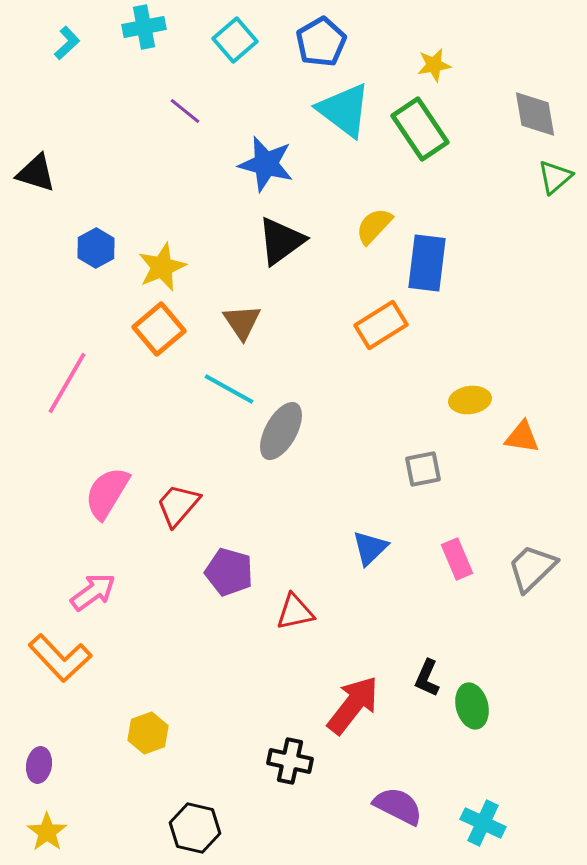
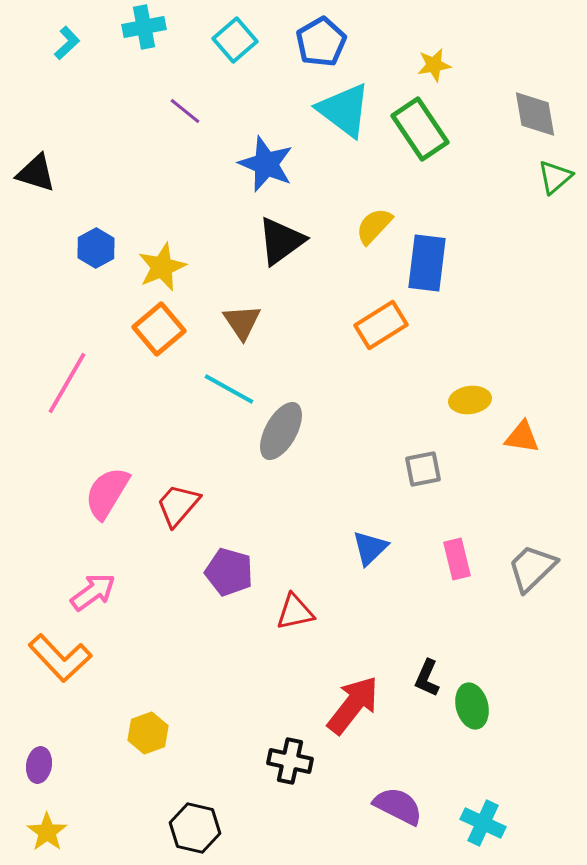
blue star at (266, 164): rotated 8 degrees clockwise
pink rectangle at (457, 559): rotated 9 degrees clockwise
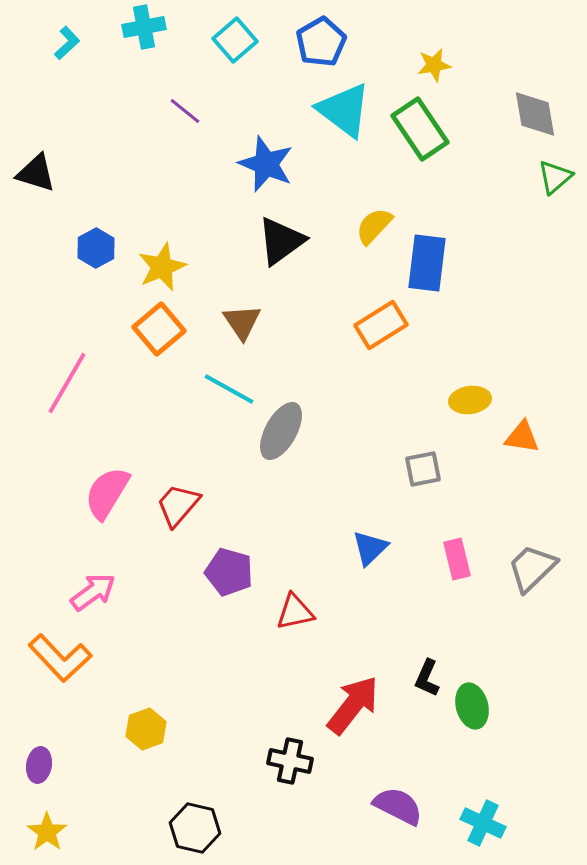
yellow hexagon at (148, 733): moved 2 px left, 4 px up
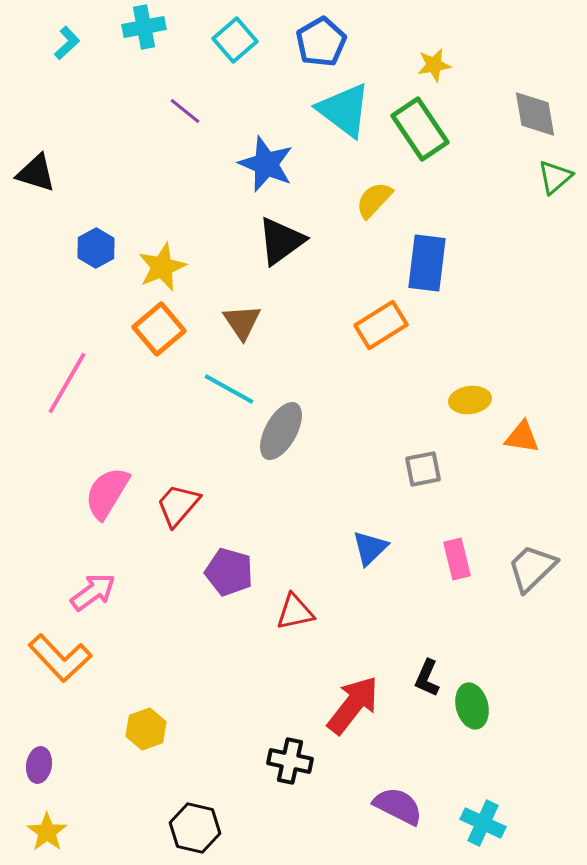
yellow semicircle at (374, 226): moved 26 px up
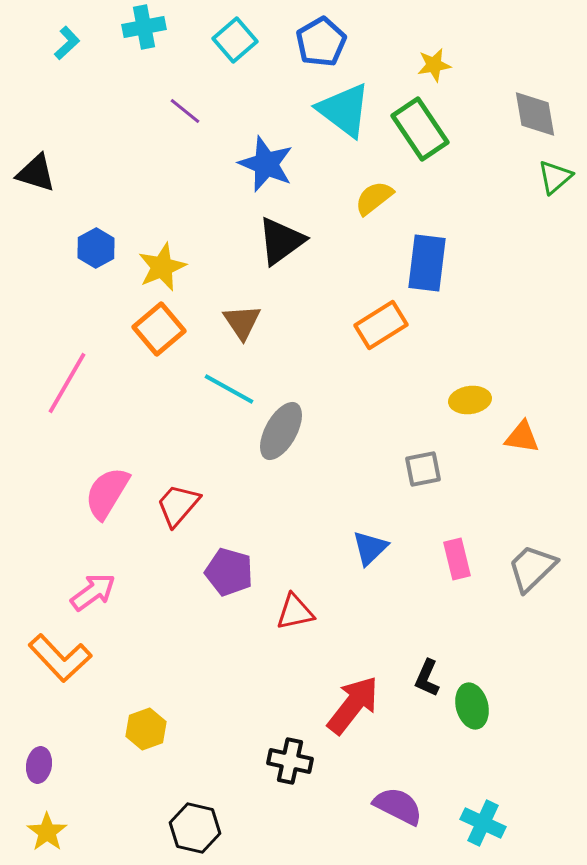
yellow semicircle at (374, 200): moved 2 px up; rotated 9 degrees clockwise
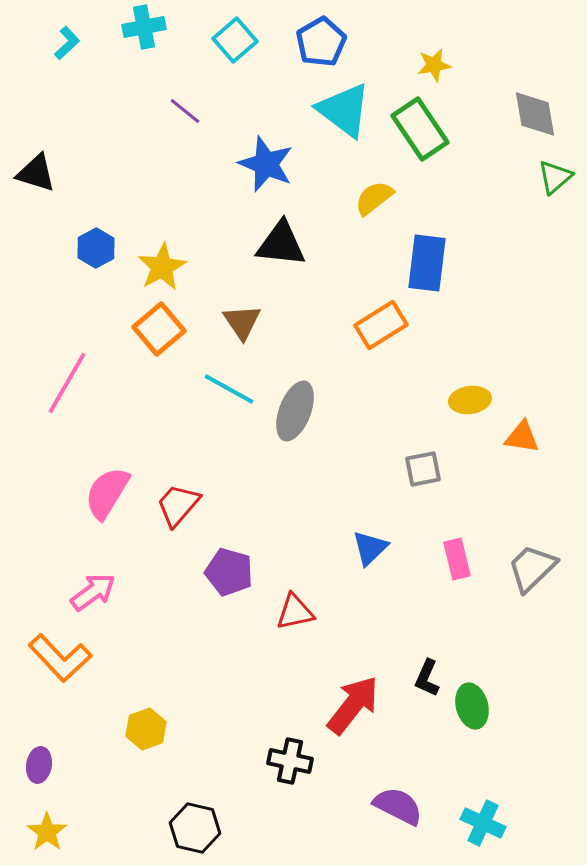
black triangle at (281, 241): moved 3 px down; rotated 42 degrees clockwise
yellow star at (162, 267): rotated 6 degrees counterclockwise
gray ellipse at (281, 431): moved 14 px right, 20 px up; rotated 8 degrees counterclockwise
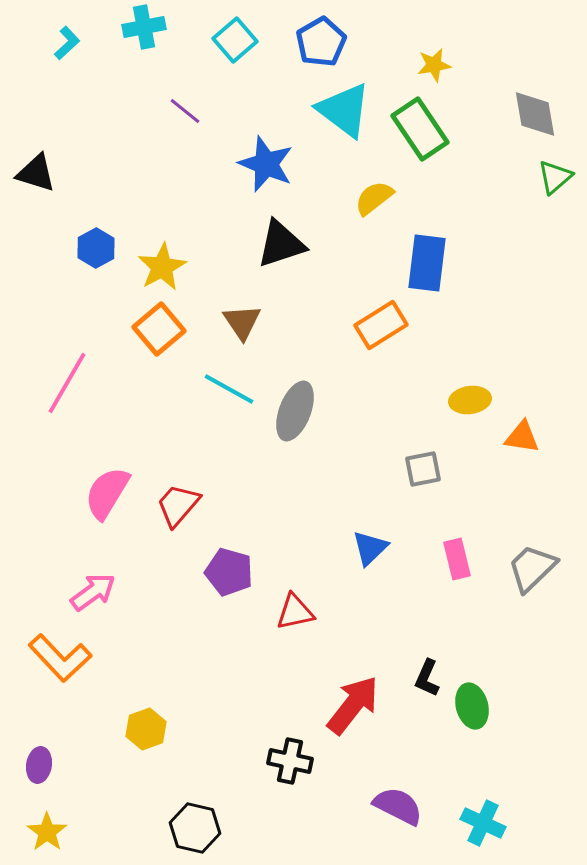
black triangle at (281, 244): rotated 24 degrees counterclockwise
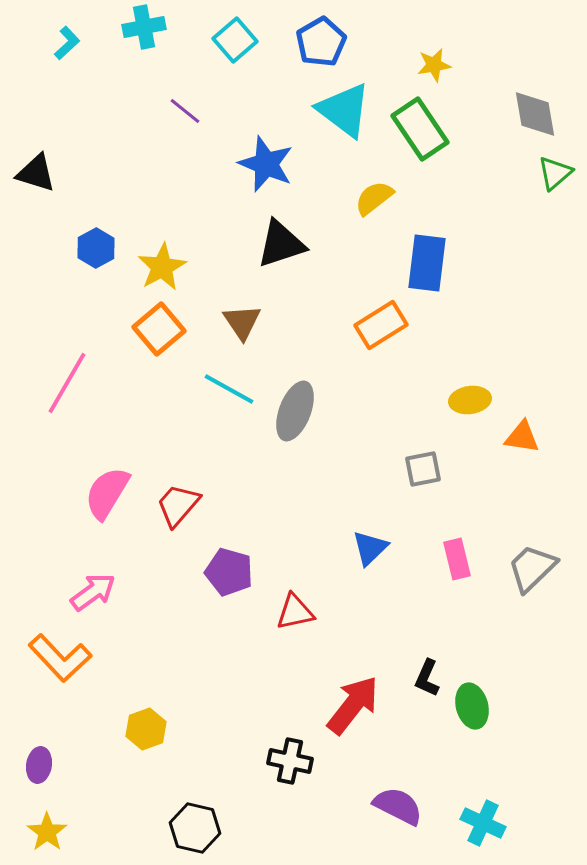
green triangle at (555, 177): moved 4 px up
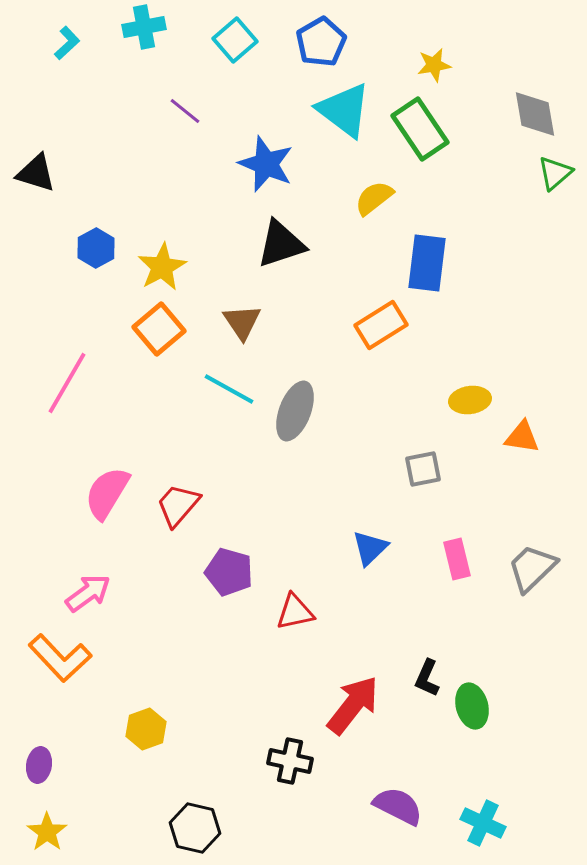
pink arrow at (93, 592): moved 5 px left, 1 px down
